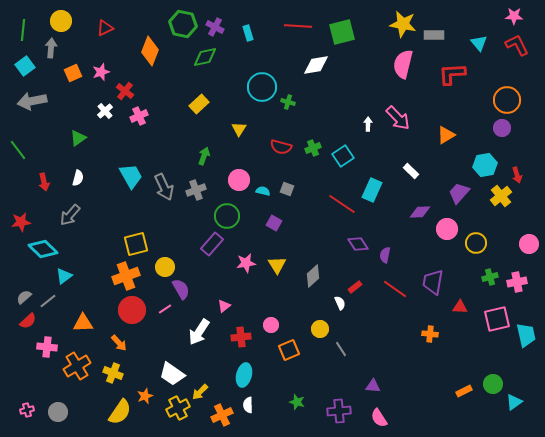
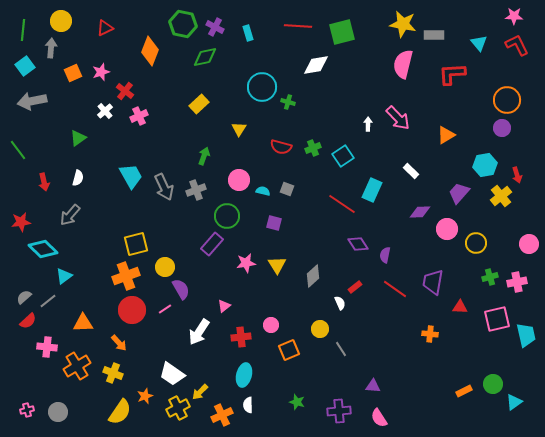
purple square at (274, 223): rotated 14 degrees counterclockwise
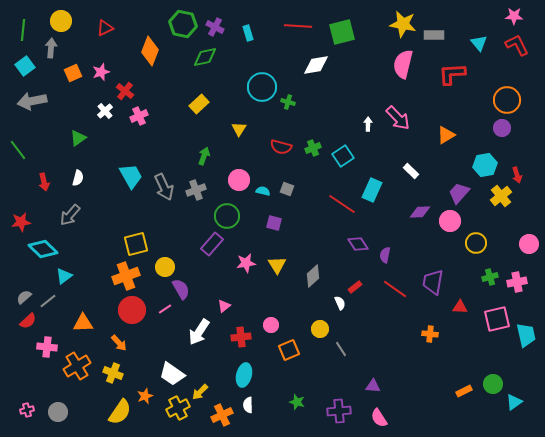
pink circle at (447, 229): moved 3 px right, 8 px up
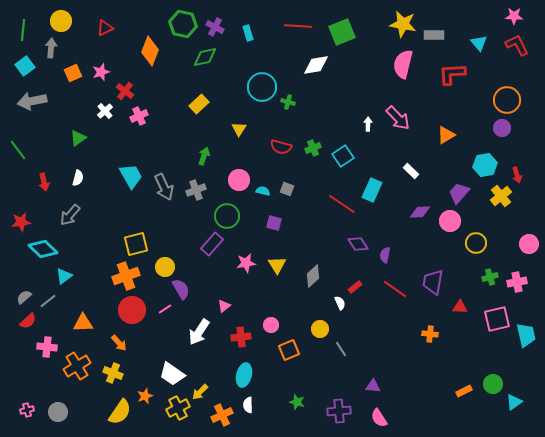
green square at (342, 32): rotated 8 degrees counterclockwise
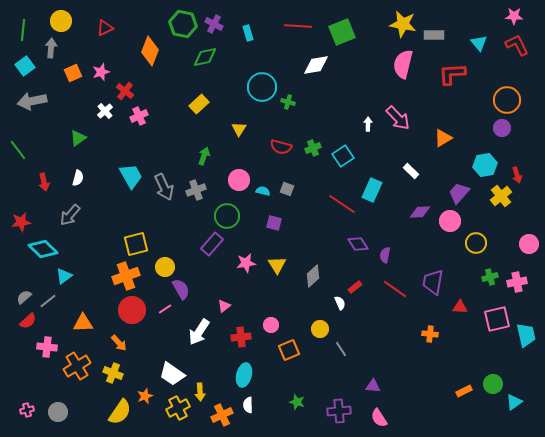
purple cross at (215, 27): moved 1 px left, 3 px up
orange triangle at (446, 135): moved 3 px left, 3 px down
yellow arrow at (200, 392): rotated 48 degrees counterclockwise
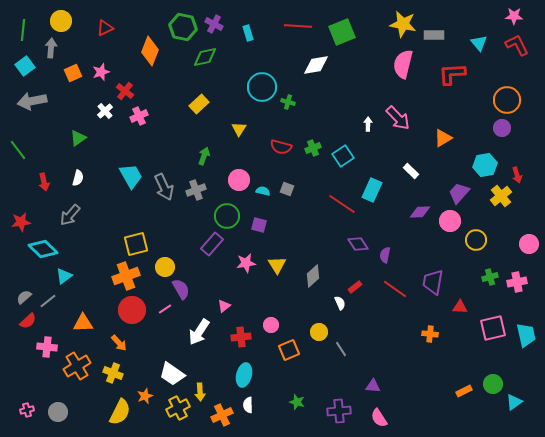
green hexagon at (183, 24): moved 3 px down
purple square at (274, 223): moved 15 px left, 2 px down
yellow circle at (476, 243): moved 3 px up
pink square at (497, 319): moved 4 px left, 9 px down
yellow circle at (320, 329): moved 1 px left, 3 px down
yellow semicircle at (120, 412): rotated 8 degrees counterclockwise
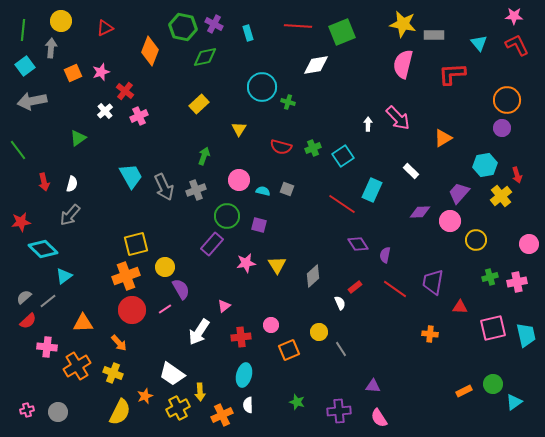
white semicircle at (78, 178): moved 6 px left, 6 px down
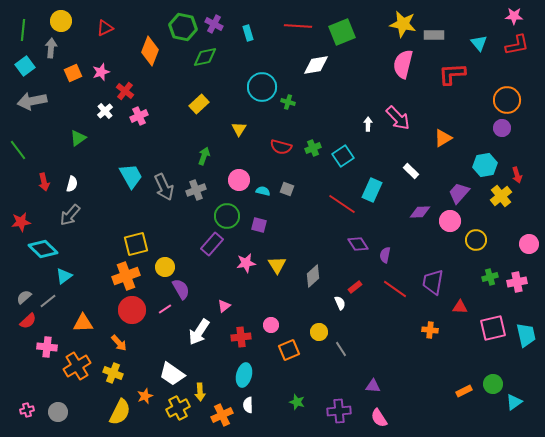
red L-shape at (517, 45): rotated 105 degrees clockwise
orange cross at (430, 334): moved 4 px up
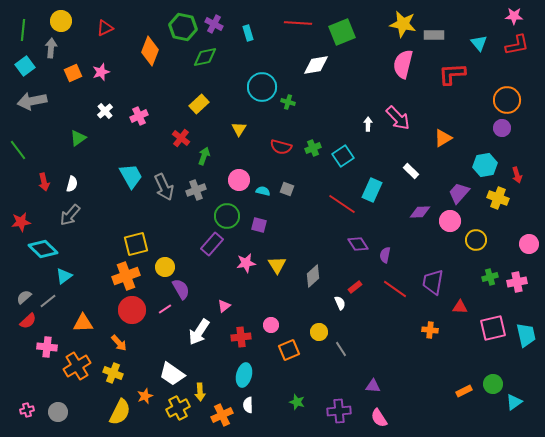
red line at (298, 26): moved 3 px up
red cross at (125, 91): moved 56 px right, 47 px down
yellow cross at (501, 196): moved 3 px left, 2 px down; rotated 30 degrees counterclockwise
